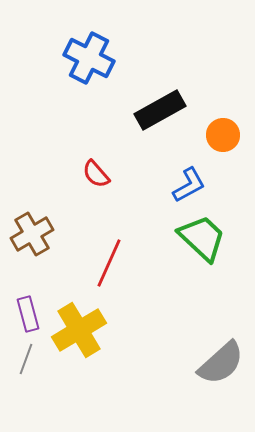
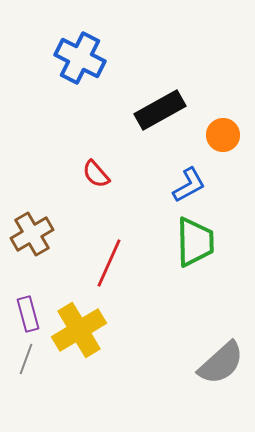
blue cross: moved 9 px left
green trapezoid: moved 7 px left, 4 px down; rotated 46 degrees clockwise
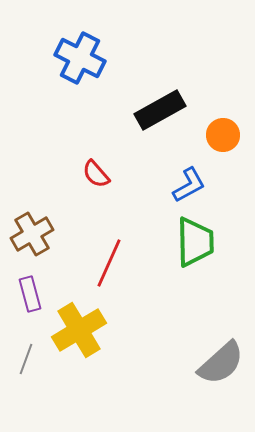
purple rectangle: moved 2 px right, 20 px up
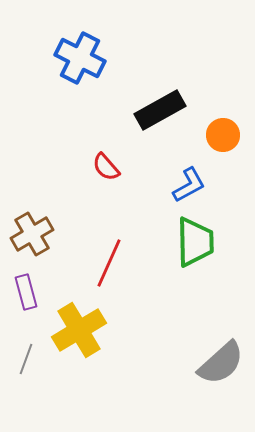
red semicircle: moved 10 px right, 7 px up
purple rectangle: moved 4 px left, 2 px up
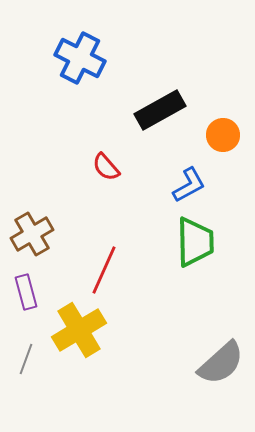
red line: moved 5 px left, 7 px down
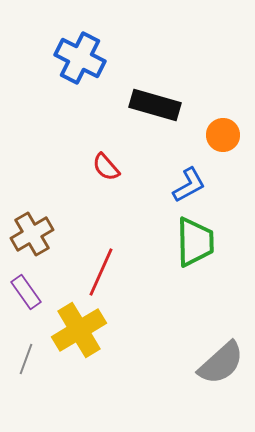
black rectangle: moved 5 px left, 5 px up; rotated 45 degrees clockwise
red line: moved 3 px left, 2 px down
purple rectangle: rotated 20 degrees counterclockwise
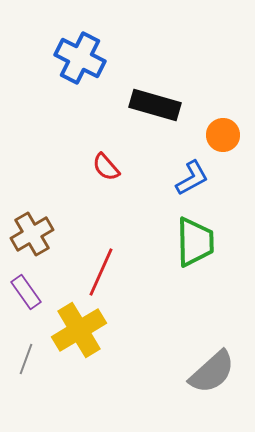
blue L-shape: moved 3 px right, 7 px up
gray semicircle: moved 9 px left, 9 px down
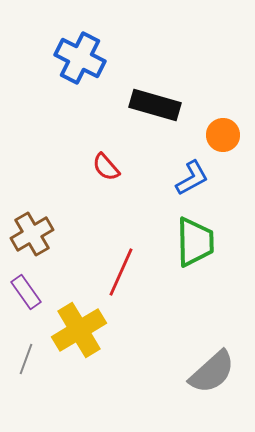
red line: moved 20 px right
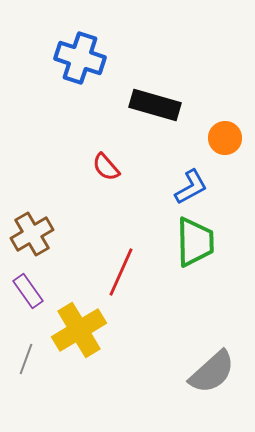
blue cross: rotated 9 degrees counterclockwise
orange circle: moved 2 px right, 3 px down
blue L-shape: moved 1 px left, 9 px down
purple rectangle: moved 2 px right, 1 px up
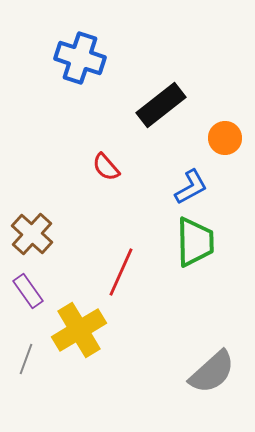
black rectangle: moved 6 px right; rotated 54 degrees counterclockwise
brown cross: rotated 18 degrees counterclockwise
